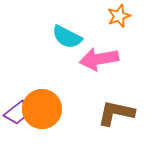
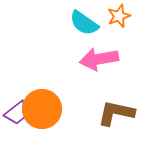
cyan semicircle: moved 17 px right, 14 px up; rotated 8 degrees clockwise
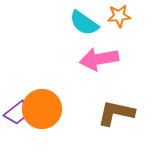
orange star: rotated 15 degrees clockwise
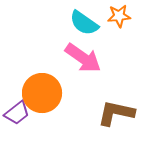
pink arrow: moved 16 px left, 1 px up; rotated 135 degrees counterclockwise
orange circle: moved 16 px up
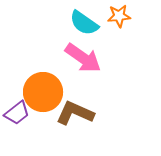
orange circle: moved 1 px right, 1 px up
brown L-shape: moved 41 px left; rotated 12 degrees clockwise
